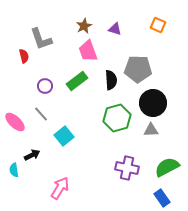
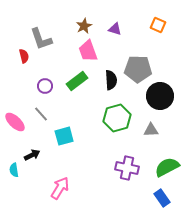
black circle: moved 7 px right, 7 px up
cyan square: rotated 24 degrees clockwise
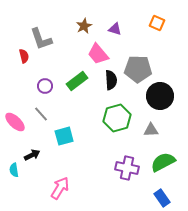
orange square: moved 1 px left, 2 px up
pink trapezoid: moved 10 px right, 3 px down; rotated 20 degrees counterclockwise
green semicircle: moved 4 px left, 5 px up
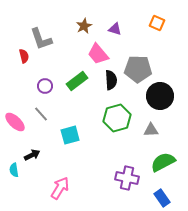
cyan square: moved 6 px right, 1 px up
purple cross: moved 10 px down
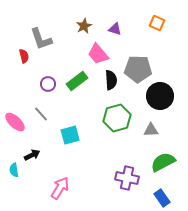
purple circle: moved 3 px right, 2 px up
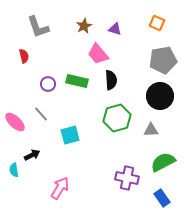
gray L-shape: moved 3 px left, 12 px up
gray pentagon: moved 25 px right, 9 px up; rotated 12 degrees counterclockwise
green rectangle: rotated 50 degrees clockwise
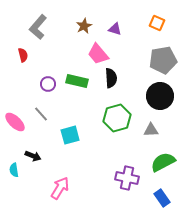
gray L-shape: rotated 60 degrees clockwise
red semicircle: moved 1 px left, 1 px up
black semicircle: moved 2 px up
black arrow: moved 1 px right, 1 px down; rotated 49 degrees clockwise
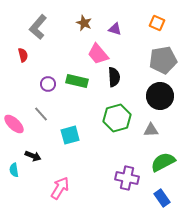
brown star: moved 3 px up; rotated 21 degrees counterclockwise
black semicircle: moved 3 px right, 1 px up
pink ellipse: moved 1 px left, 2 px down
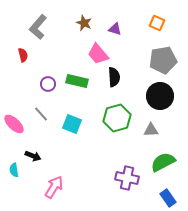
cyan square: moved 2 px right, 11 px up; rotated 36 degrees clockwise
pink arrow: moved 6 px left, 1 px up
blue rectangle: moved 6 px right
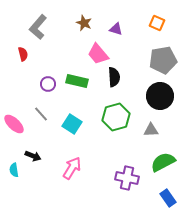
purple triangle: moved 1 px right
red semicircle: moved 1 px up
green hexagon: moved 1 px left, 1 px up
cyan square: rotated 12 degrees clockwise
pink arrow: moved 18 px right, 19 px up
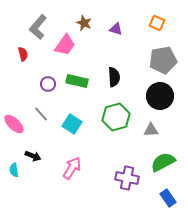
pink trapezoid: moved 33 px left, 9 px up; rotated 105 degrees counterclockwise
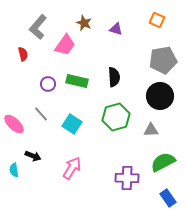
orange square: moved 3 px up
purple cross: rotated 10 degrees counterclockwise
